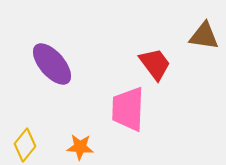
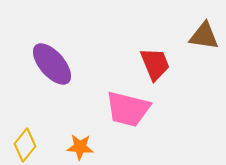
red trapezoid: rotated 15 degrees clockwise
pink trapezoid: rotated 78 degrees counterclockwise
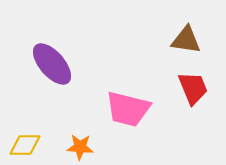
brown triangle: moved 18 px left, 4 px down
red trapezoid: moved 38 px right, 24 px down
yellow diamond: rotated 52 degrees clockwise
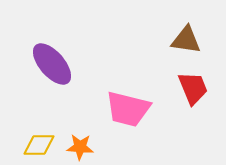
yellow diamond: moved 14 px right
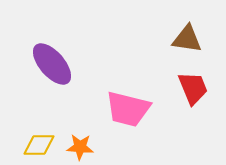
brown triangle: moved 1 px right, 1 px up
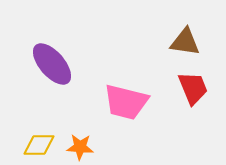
brown triangle: moved 2 px left, 3 px down
pink trapezoid: moved 2 px left, 7 px up
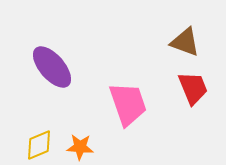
brown triangle: rotated 12 degrees clockwise
purple ellipse: moved 3 px down
pink trapezoid: moved 2 px right, 2 px down; rotated 123 degrees counterclockwise
yellow diamond: rotated 24 degrees counterclockwise
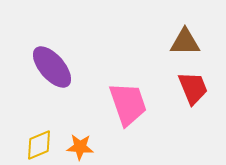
brown triangle: rotated 20 degrees counterclockwise
